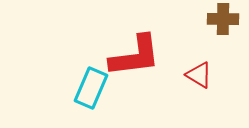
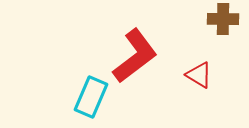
red L-shape: rotated 30 degrees counterclockwise
cyan rectangle: moved 9 px down
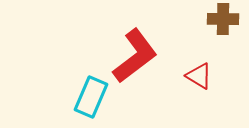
red triangle: moved 1 px down
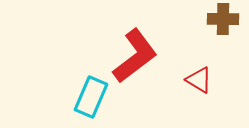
red triangle: moved 4 px down
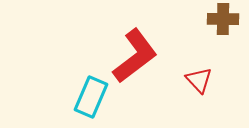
red triangle: rotated 16 degrees clockwise
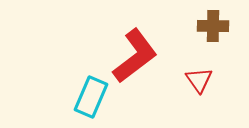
brown cross: moved 10 px left, 7 px down
red triangle: rotated 8 degrees clockwise
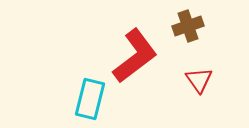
brown cross: moved 25 px left; rotated 20 degrees counterclockwise
cyan rectangle: moved 1 px left, 2 px down; rotated 9 degrees counterclockwise
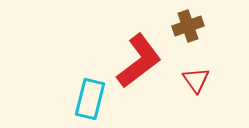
red L-shape: moved 4 px right, 5 px down
red triangle: moved 3 px left
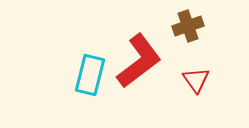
cyan rectangle: moved 24 px up
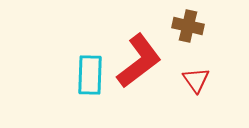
brown cross: rotated 32 degrees clockwise
cyan rectangle: rotated 12 degrees counterclockwise
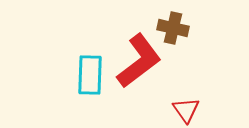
brown cross: moved 15 px left, 2 px down
red triangle: moved 10 px left, 30 px down
